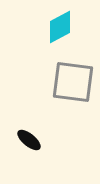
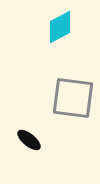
gray square: moved 16 px down
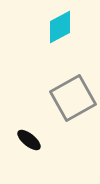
gray square: rotated 36 degrees counterclockwise
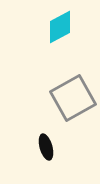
black ellipse: moved 17 px right, 7 px down; rotated 35 degrees clockwise
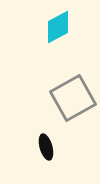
cyan diamond: moved 2 px left
